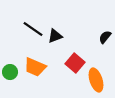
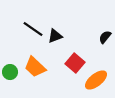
orange trapezoid: rotated 20 degrees clockwise
orange ellipse: rotated 70 degrees clockwise
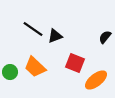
red square: rotated 18 degrees counterclockwise
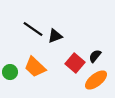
black semicircle: moved 10 px left, 19 px down
red square: rotated 18 degrees clockwise
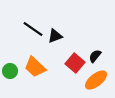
green circle: moved 1 px up
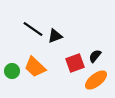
red square: rotated 30 degrees clockwise
green circle: moved 2 px right
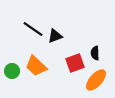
black semicircle: moved 3 px up; rotated 40 degrees counterclockwise
orange trapezoid: moved 1 px right, 1 px up
orange ellipse: rotated 10 degrees counterclockwise
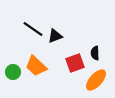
green circle: moved 1 px right, 1 px down
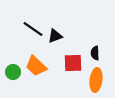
red square: moved 2 px left; rotated 18 degrees clockwise
orange ellipse: rotated 35 degrees counterclockwise
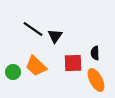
black triangle: rotated 35 degrees counterclockwise
orange ellipse: rotated 35 degrees counterclockwise
